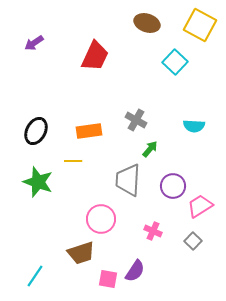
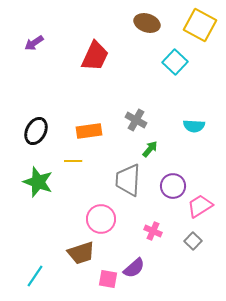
purple semicircle: moved 1 px left, 3 px up; rotated 15 degrees clockwise
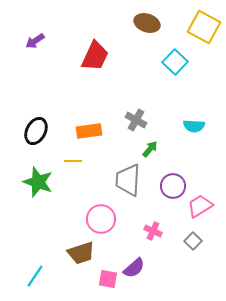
yellow square: moved 4 px right, 2 px down
purple arrow: moved 1 px right, 2 px up
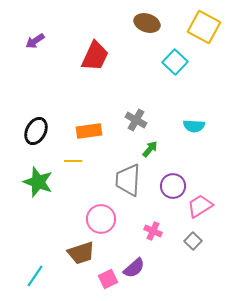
pink square: rotated 36 degrees counterclockwise
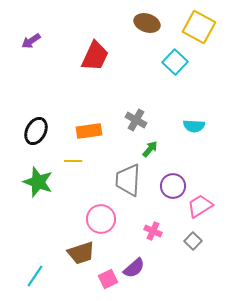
yellow square: moved 5 px left
purple arrow: moved 4 px left
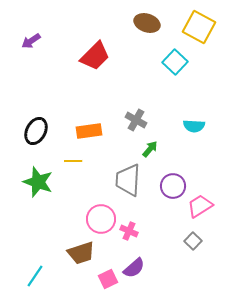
red trapezoid: rotated 20 degrees clockwise
pink cross: moved 24 px left
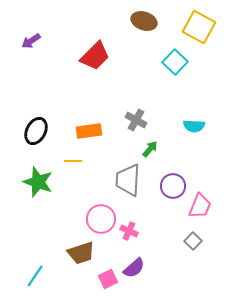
brown ellipse: moved 3 px left, 2 px up
pink trapezoid: rotated 144 degrees clockwise
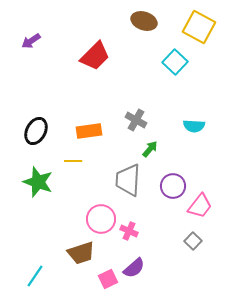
pink trapezoid: rotated 16 degrees clockwise
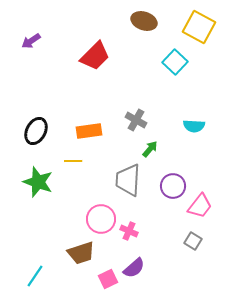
gray square: rotated 12 degrees counterclockwise
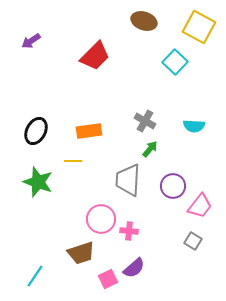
gray cross: moved 9 px right, 1 px down
pink cross: rotated 18 degrees counterclockwise
